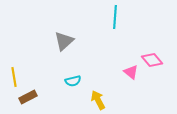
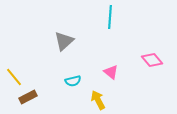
cyan line: moved 5 px left
pink triangle: moved 20 px left
yellow line: rotated 30 degrees counterclockwise
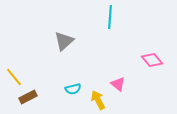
pink triangle: moved 7 px right, 12 px down
cyan semicircle: moved 8 px down
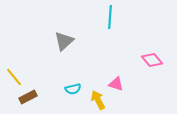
pink triangle: moved 2 px left; rotated 21 degrees counterclockwise
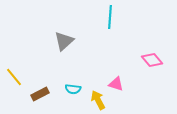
cyan semicircle: rotated 21 degrees clockwise
brown rectangle: moved 12 px right, 3 px up
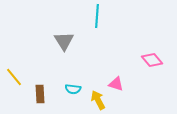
cyan line: moved 13 px left, 1 px up
gray triangle: rotated 20 degrees counterclockwise
brown rectangle: rotated 66 degrees counterclockwise
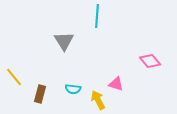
pink diamond: moved 2 px left, 1 px down
brown rectangle: rotated 18 degrees clockwise
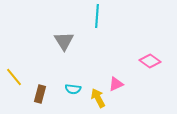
pink diamond: rotated 15 degrees counterclockwise
pink triangle: rotated 42 degrees counterclockwise
yellow arrow: moved 2 px up
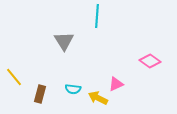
yellow arrow: rotated 36 degrees counterclockwise
